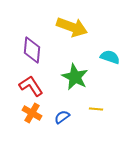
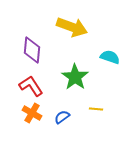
green star: rotated 8 degrees clockwise
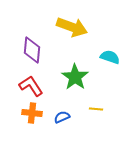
orange cross: rotated 24 degrees counterclockwise
blue semicircle: rotated 14 degrees clockwise
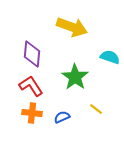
purple diamond: moved 4 px down
yellow line: rotated 32 degrees clockwise
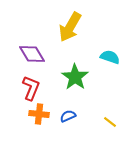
yellow arrow: moved 2 px left; rotated 100 degrees clockwise
purple diamond: rotated 36 degrees counterclockwise
red L-shape: moved 2 px down; rotated 55 degrees clockwise
yellow line: moved 14 px right, 13 px down
orange cross: moved 7 px right, 1 px down
blue semicircle: moved 6 px right, 1 px up
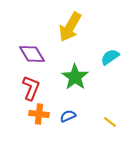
cyan semicircle: rotated 54 degrees counterclockwise
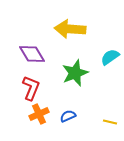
yellow arrow: moved 2 px down; rotated 64 degrees clockwise
green star: moved 4 px up; rotated 16 degrees clockwise
orange cross: rotated 30 degrees counterclockwise
yellow line: rotated 24 degrees counterclockwise
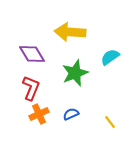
yellow arrow: moved 3 px down
blue semicircle: moved 3 px right, 2 px up
yellow line: rotated 40 degrees clockwise
